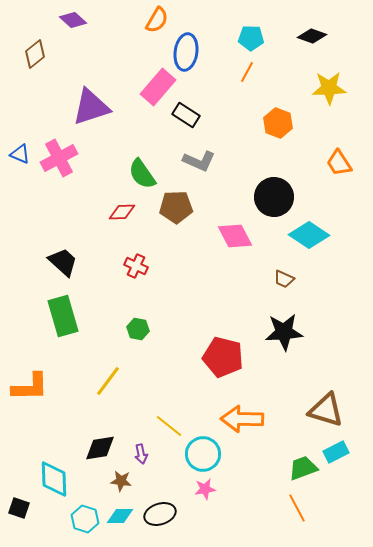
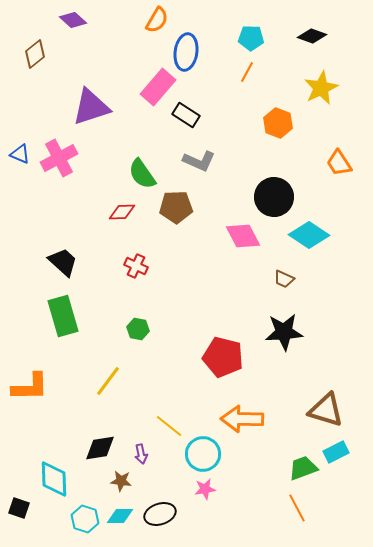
yellow star at (329, 88): moved 8 px left; rotated 24 degrees counterclockwise
pink diamond at (235, 236): moved 8 px right
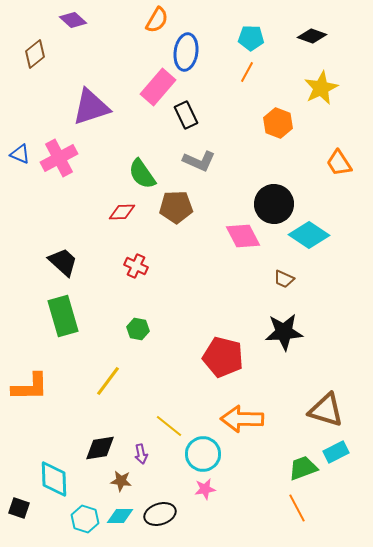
black rectangle at (186, 115): rotated 32 degrees clockwise
black circle at (274, 197): moved 7 px down
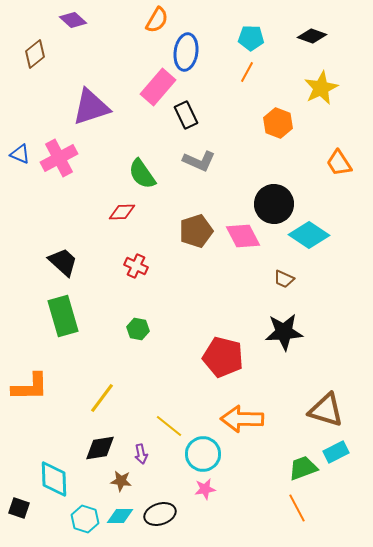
brown pentagon at (176, 207): moved 20 px right, 24 px down; rotated 16 degrees counterclockwise
yellow line at (108, 381): moved 6 px left, 17 px down
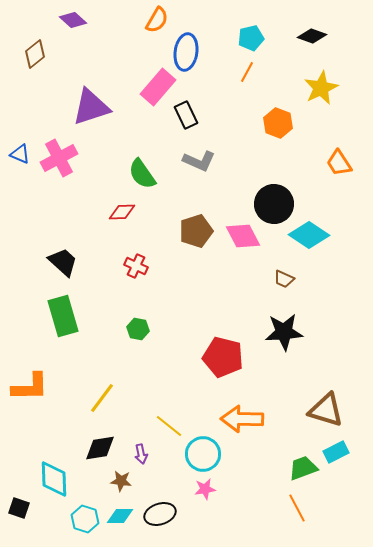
cyan pentagon at (251, 38): rotated 15 degrees counterclockwise
